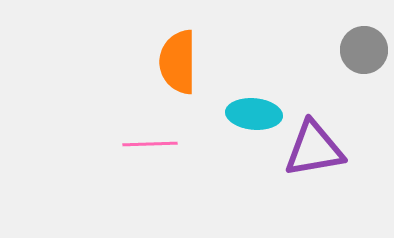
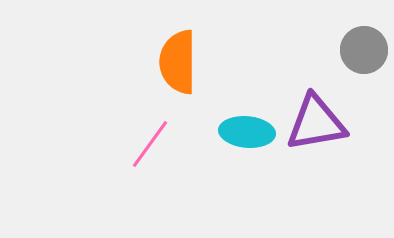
cyan ellipse: moved 7 px left, 18 px down
pink line: rotated 52 degrees counterclockwise
purple triangle: moved 2 px right, 26 px up
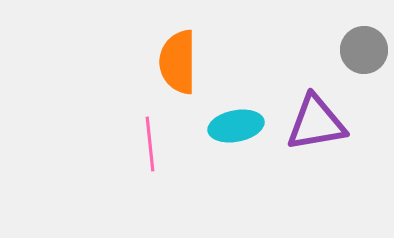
cyan ellipse: moved 11 px left, 6 px up; rotated 16 degrees counterclockwise
pink line: rotated 42 degrees counterclockwise
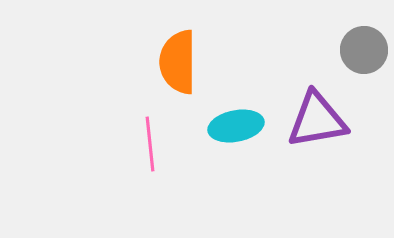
purple triangle: moved 1 px right, 3 px up
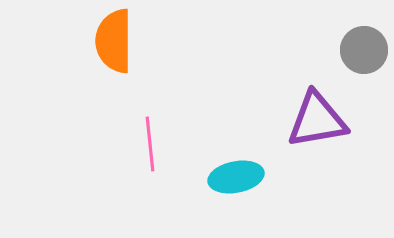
orange semicircle: moved 64 px left, 21 px up
cyan ellipse: moved 51 px down
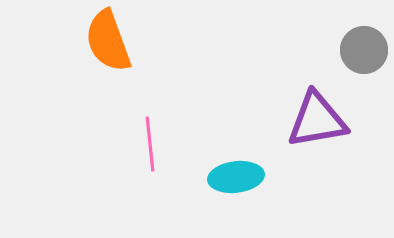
orange semicircle: moved 6 px left; rotated 20 degrees counterclockwise
cyan ellipse: rotated 4 degrees clockwise
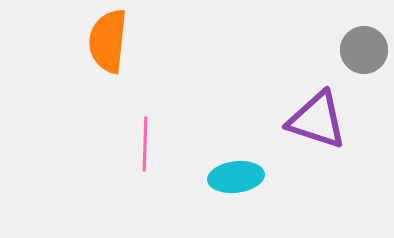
orange semicircle: rotated 26 degrees clockwise
purple triangle: rotated 28 degrees clockwise
pink line: moved 5 px left; rotated 8 degrees clockwise
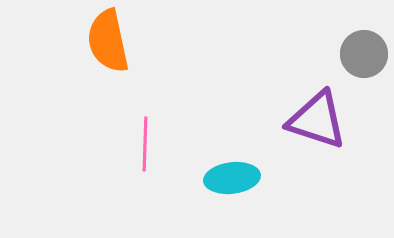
orange semicircle: rotated 18 degrees counterclockwise
gray circle: moved 4 px down
cyan ellipse: moved 4 px left, 1 px down
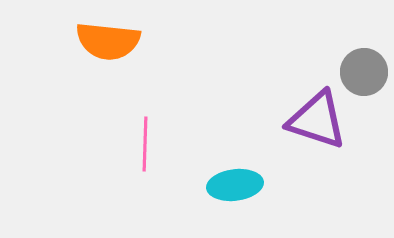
orange semicircle: rotated 72 degrees counterclockwise
gray circle: moved 18 px down
cyan ellipse: moved 3 px right, 7 px down
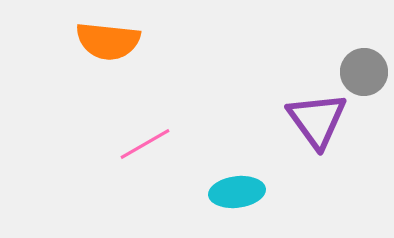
purple triangle: rotated 36 degrees clockwise
pink line: rotated 58 degrees clockwise
cyan ellipse: moved 2 px right, 7 px down
